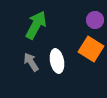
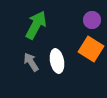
purple circle: moved 3 px left
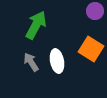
purple circle: moved 3 px right, 9 px up
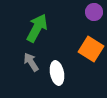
purple circle: moved 1 px left, 1 px down
green arrow: moved 1 px right, 3 px down
white ellipse: moved 12 px down
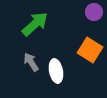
green arrow: moved 2 px left, 4 px up; rotated 20 degrees clockwise
orange square: moved 1 px left, 1 px down
white ellipse: moved 1 px left, 2 px up
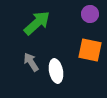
purple circle: moved 4 px left, 2 px down
green arrow: moved 2 px right, 1 px up
orange square: rotated 20 degrees counterclockwise
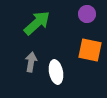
purple circle: moved 3 px left
gray arrow: rotated 42 degrees clockwise
white ellipse: moved 1 px down
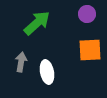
orange square: rotated 15 degrees counterclockwise
gray arrow: moved 10 px left
white ellipse: moved 9 px left
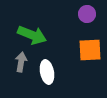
green arrow: moved 5 px left, 12 px down; rotated 64 degrees clockwise
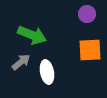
gray arrow: rotated 42 degrees clockwise
